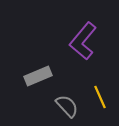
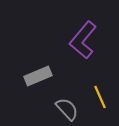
purple L-shape: moved 1 px up
gray semicircle: moved 3 px down
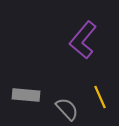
gray rectangle: moved 12 px left, 19 px down; rotated 28 degrees clockwise
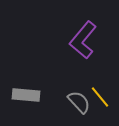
yellow line: rotated 15 degrees counterclockwise
gray semicircle: moved 12 px right, 7 px up
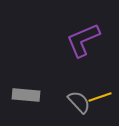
purple L-shape: rotated 27 degrees clockwise
yellow line: rotated 70 degrees counterclockwise
